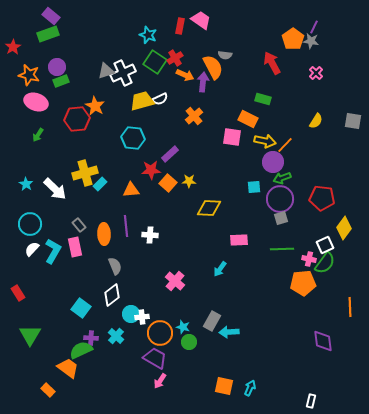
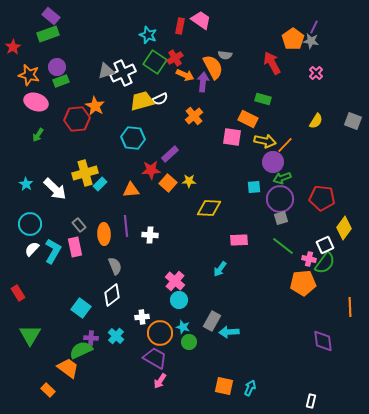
gray square at (353, 121): rotated 12 degrees clockwise
green line at (282, 249): moved 1 px right, 3 px up; rotated 40 degrees clockwise
cyan circle at (131, 314): moved 48 px right, 14 px up
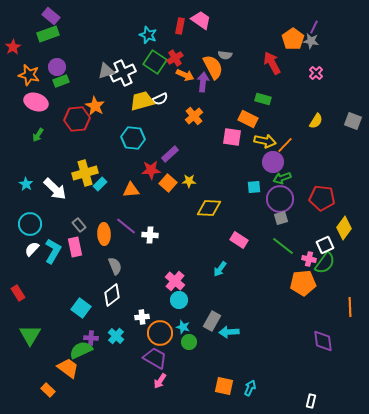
purple line at (126, 226): rotated 45 degrees counterclockwise
pink rectangle at (239, 240): rotated 36 degrees clockwise
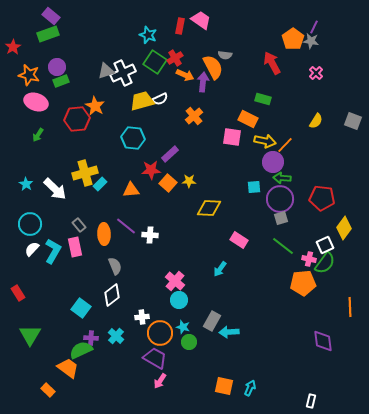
green arrow at (282, 178): rotated 24 degrees clockwise
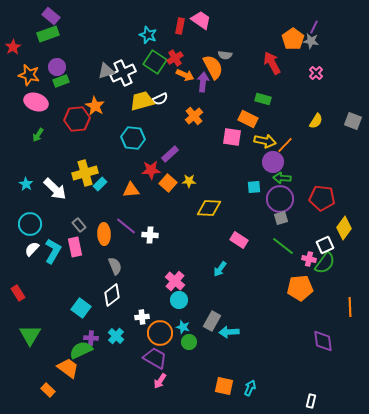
orange pentagon at (303, 283): moved 3 px left, 5 px down
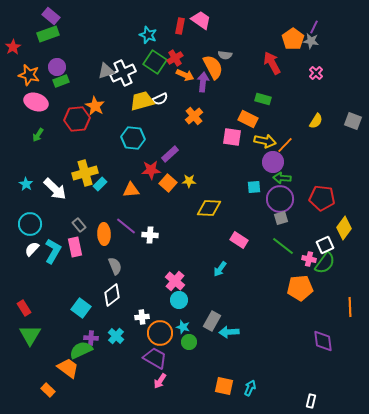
red rectangle at (18, 293): moved 6 px right, 15 px down
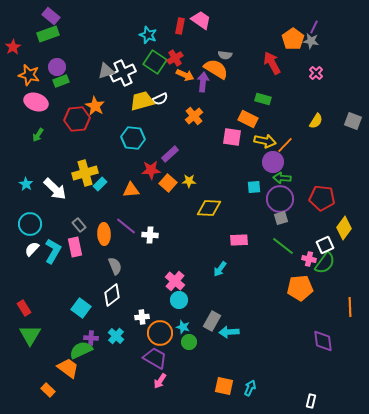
orange semicircle at (213, 67): moved 3 px right, 2 px down; rotated 30 degrees counterclockwise
pink rectangle at (239, 240): rotated 36 degrees counterclockwise
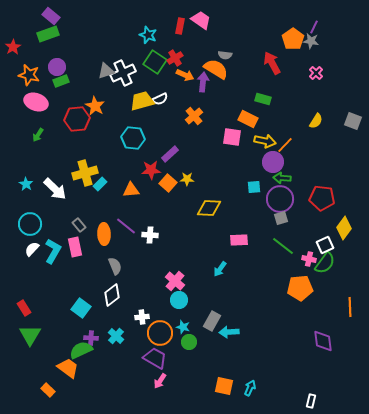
yellow star at (189, 181): moved 2 px left, 2 px up
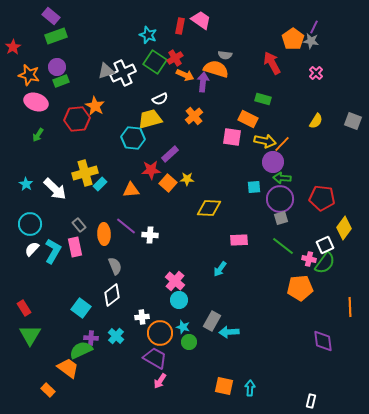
green rectangle at (48, 34): moved 8 px right, 2 px down
orange semicircle at (216, 69): rotated 15 degrees counterclockwise
yellow trapezoid at (142, 101): moved 8 px right, 18 px down
orange line at (285, 145): moved 3 px left, 1 px up
cyan arrow at (250, 388): rotated 21 degrees counterclockwise
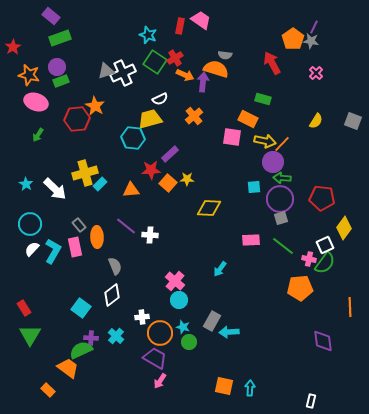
green rectangle at (56, 36): moved 4 px right, 2 px down
orange ellipse at (104, 234): moved 7 px left, 3 px down
pink rectangle at (239, 240): moved 12 px right
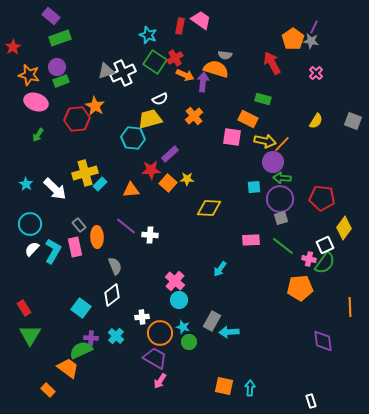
white rectangle at (311, 401): rotated 32 degrees counterclockwise
